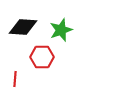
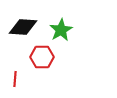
green star: rotated 10 degrees counterclockwise
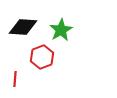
red hexagon: rotated 20 degrees counterclockwise
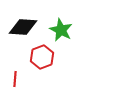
green star: rotated 15 degrees counterclockwise
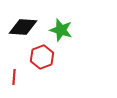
green star: rotated 10 degrees counterclockwise
red line: moved 1 px left, 2 px up
